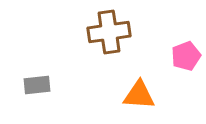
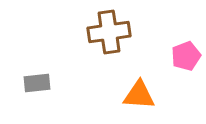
gray rectangle: moved 2 px up
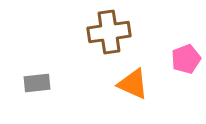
pink pentagon: moved 3 px down
orange triangle: moved 6 px left, 11 px up; rotated 20 degrees clockwise
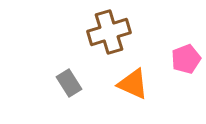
brown cross: rotated 9 degrees counterclockwise
gray rectangle: moved 32 px right; rotated 64 degrees clockwise
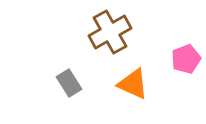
brown cross: moved 1 px right; rotated 12 degrees counterclockwise
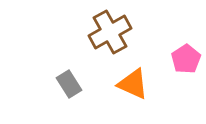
pink pentagon: rotated 12 degrees counterclockwise
gray rectangle: moved 1 px down
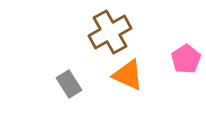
orange triangle: moved 5 px left, 9 px up
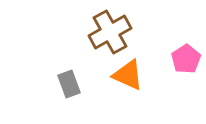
gray rectangle: rotated 12 degrees clockwise
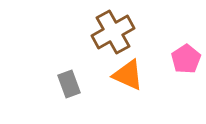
brown cross: moved 3 px right
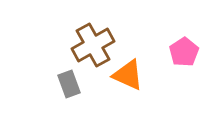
brown cross: moved 20 px left, 13 px down
pink pentagon: moved 2 px left, 7 px up
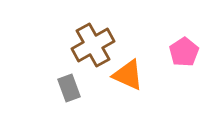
gray rectangle: moved 4 px down
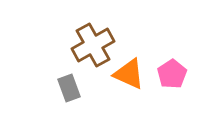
pink pentagon: moved 12 px left, 22 px down
orange triangle: moved 1 px right, 1 px up
